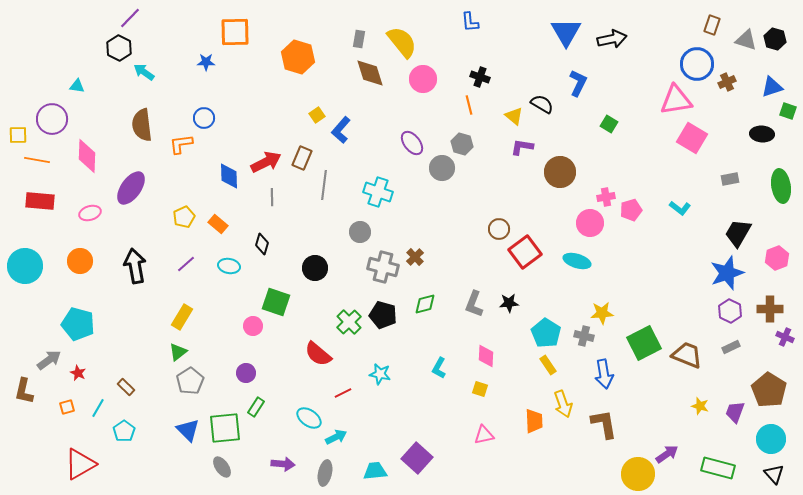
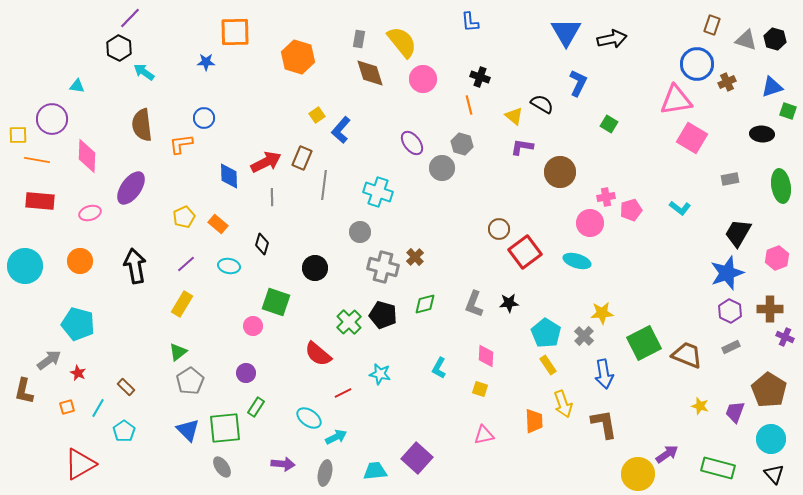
yellow rectangle at (182, 317): moved 13 px up
gray cross at (584, 336): rotated 30 degrees clockwise
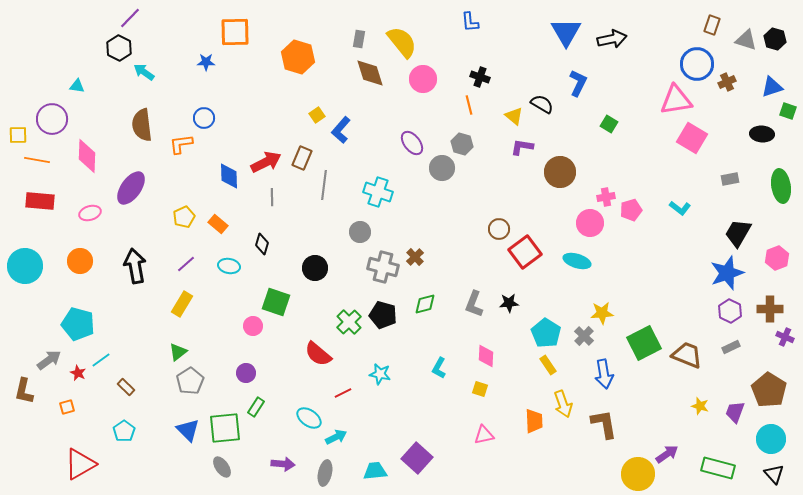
cyan line at (98, 408): moved 3 px right, 48 px up; rotated 24 degrees clockwise
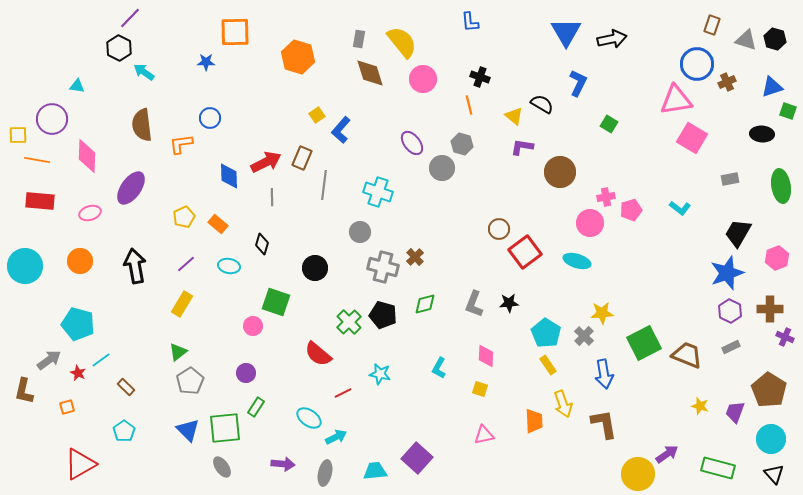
blue circle at (204, 118): moved 6 px right
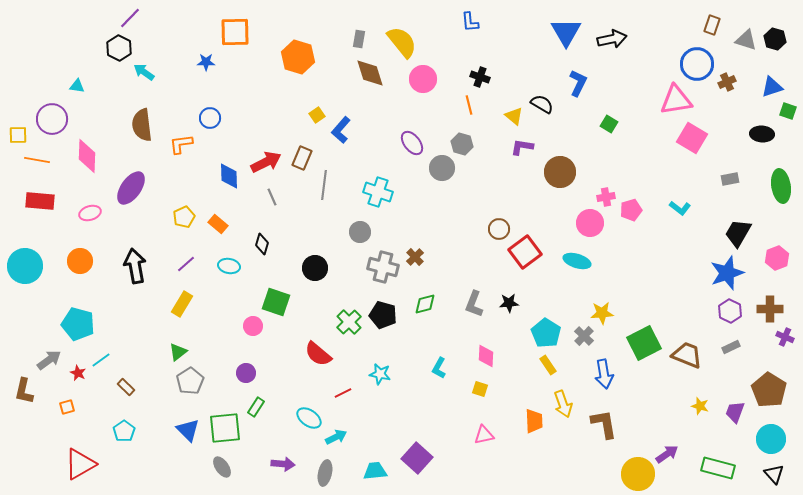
gray line at (272, 197): rotated 24 degrees counterclockwise
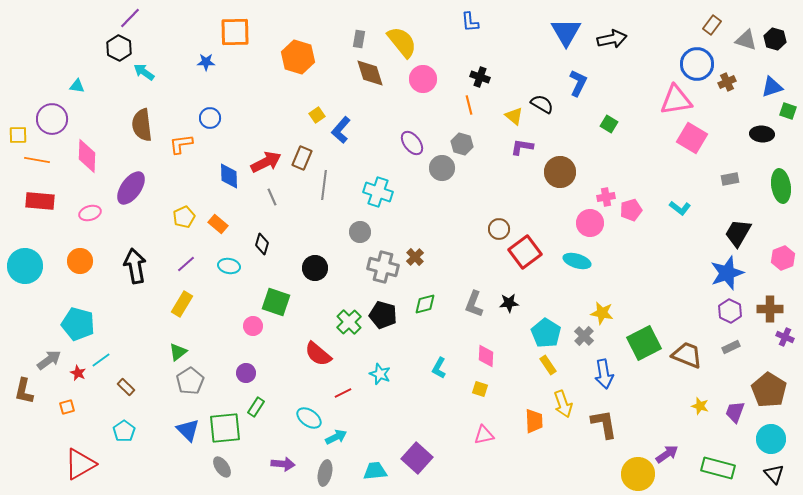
brown rectangle at (712, 25): rotated 18 degrees clockwise
pink hexagon at (777, 258): moved 6 px right
yellow star at (602, 313): rotated 15 degrees clockwise
cyan star at (380, 374): rotated 10 degrees clockwise
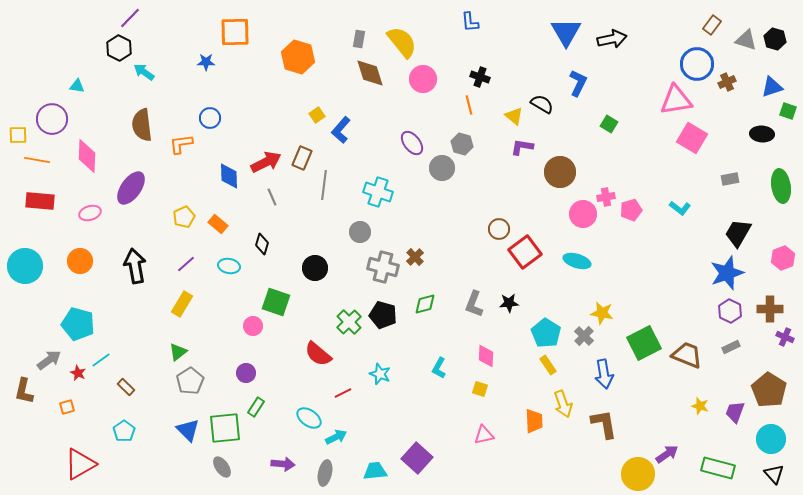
pink circle at (590, 223): moved 7 px left, 9 px up
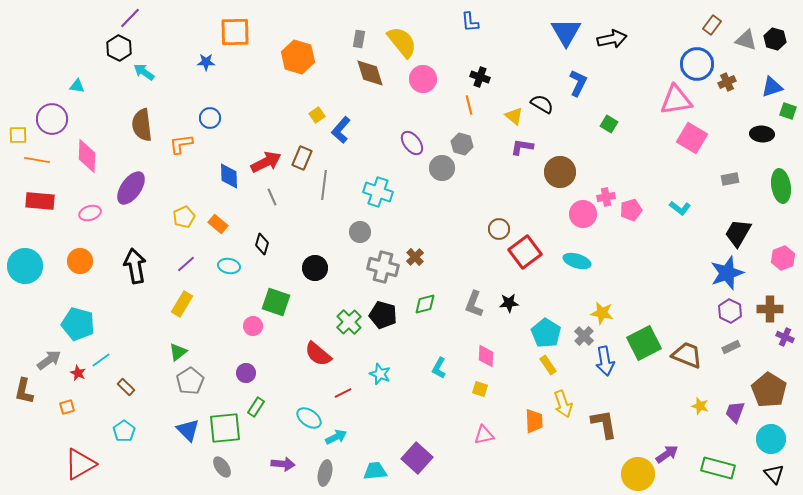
blue arrow at (604, 374): moved 1 px right, 13 px up
